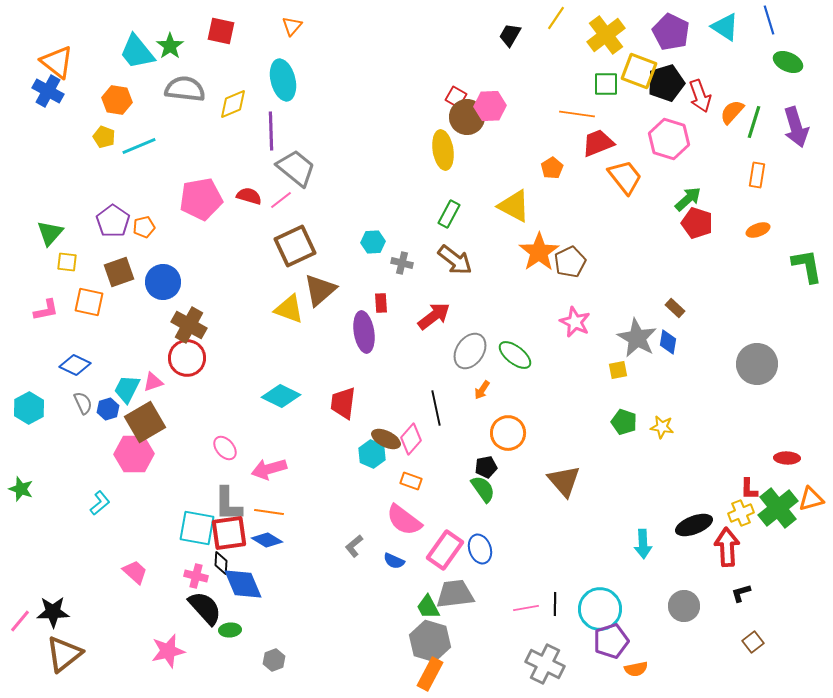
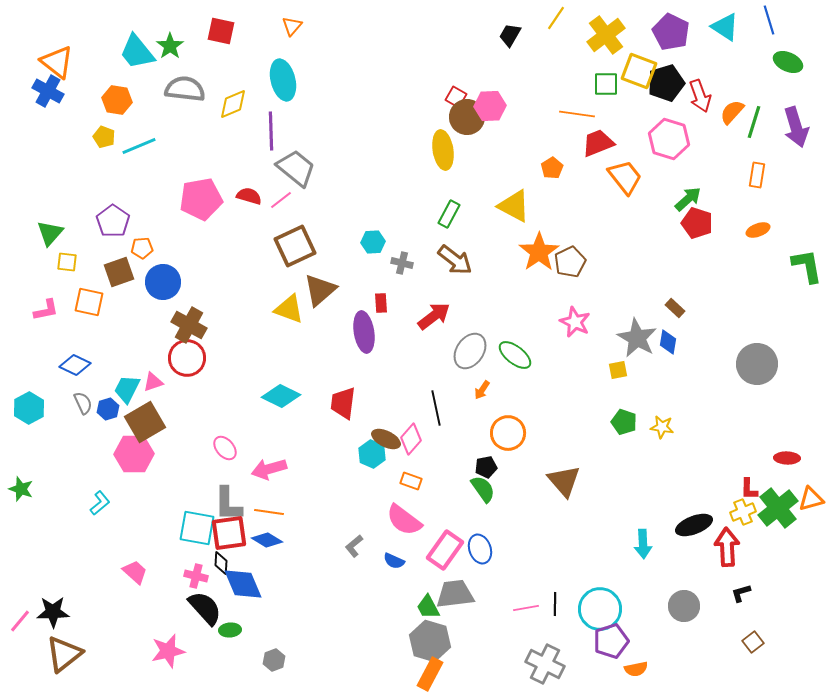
orange pentagon at (144, 227): moved 2 px left, 21 px down; rotated 10 degrees clockwise
yellow cross at (741, 513): moved 2 px right, 1 px up
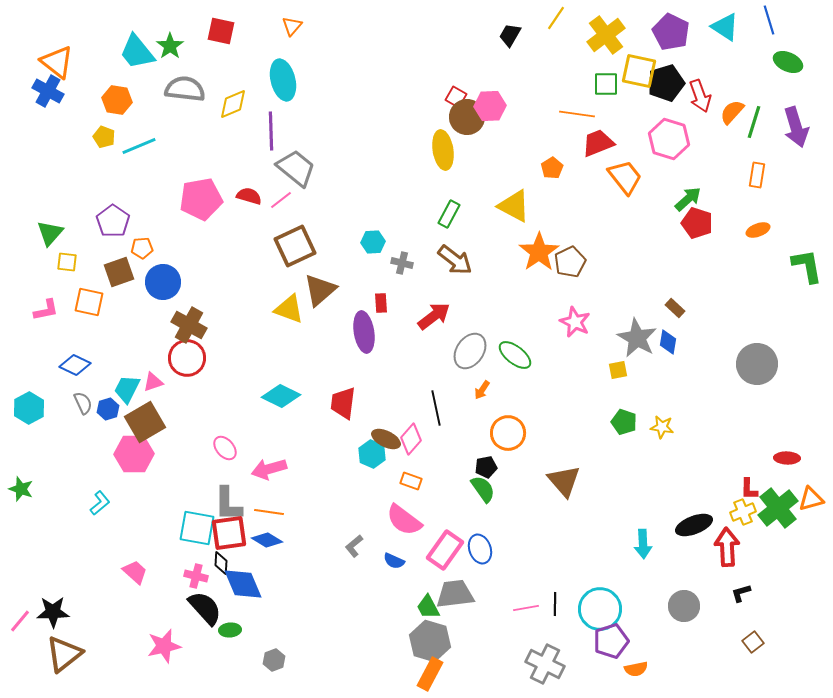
yellow square at (639, 71): rotated 9 degrees counterclockwise
pink star at (168, 651): moved 4 px left, 5 px up
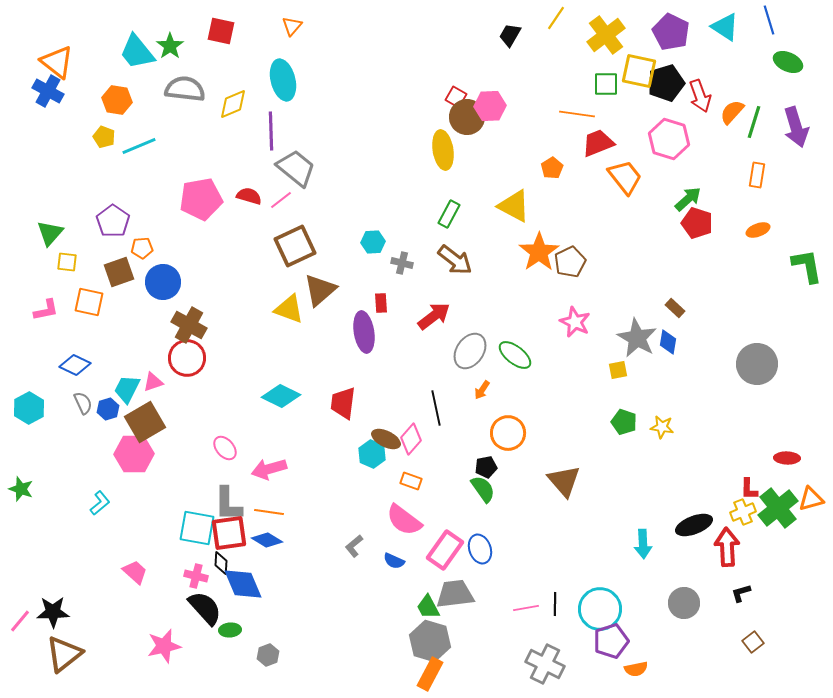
gray circle at (684, 606): moved 3 px up
gray hexagon at (274, 660): moved 6 px left, 5 px up
